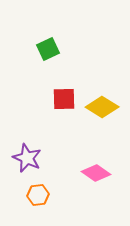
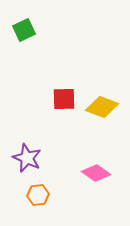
green square: moved 24 px left, 19 px up
yellow diamond: rotated 12 degrees counterclockwise
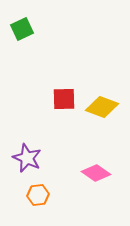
green square: moved 2 px left, 1 px up
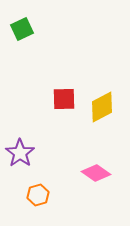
yellow diamond: rotated 48 degrees counterclockwise
purple star: moved 7 px left, 5 px up; rotated 12 degrees clockwise
orange hexagon: rotated 10 degrees counterclockwise
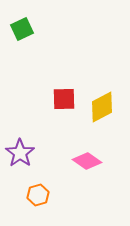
pink diamond: moved 9 px left, 12 px up
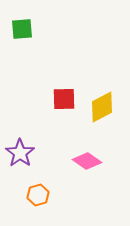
green square: rotated 20 degrees clockwise
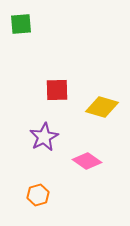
green square: moved 1 px left, 5 px up
red square: moved 7 px left, 9 px up
yellow diamond: rotated 44 degrees clockwise
purple star: moved 24 px right, 16 px up; rotated 8 degrees clockwise
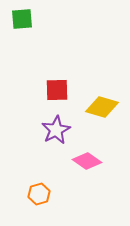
green square: moved 1 px right, 5 px up
purple star: moved 12 px right, 7 px up
orange hexagon: moved 1 px right, 1 px up
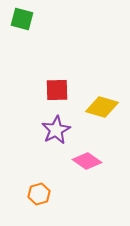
green square: rotated 20 degrees clockwise
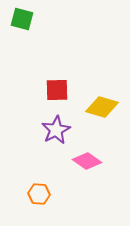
orange hexagon: rotated 20 degrees clockwise
